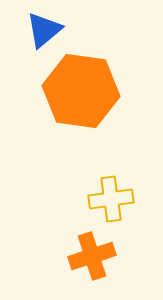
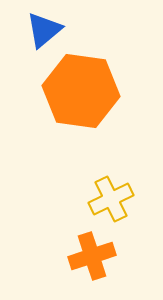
yellow cross: rotated 18 degrees counterclockwise
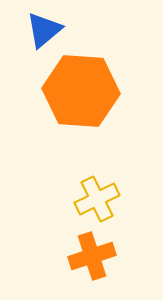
orange hexagon: rotated 4 degrees counterclockwise
yellow cross: moved 14 px left
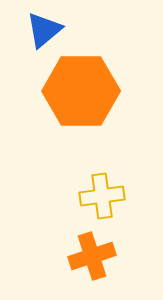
orange hexagon: rotated 4 degrees counterclockwise
yellow cross: moved 5 px right, 3 px up; rotated 18 degrees clockwise
